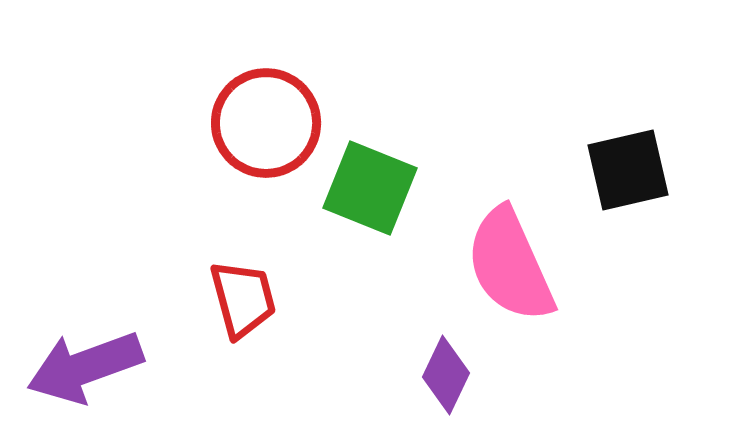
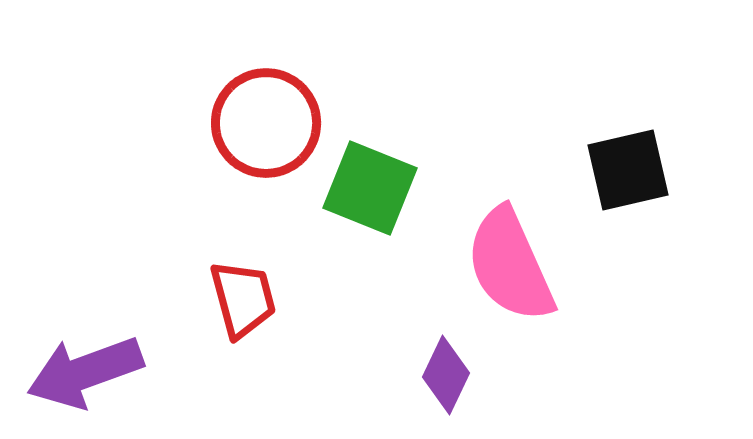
purple arrow: moved 5 px down
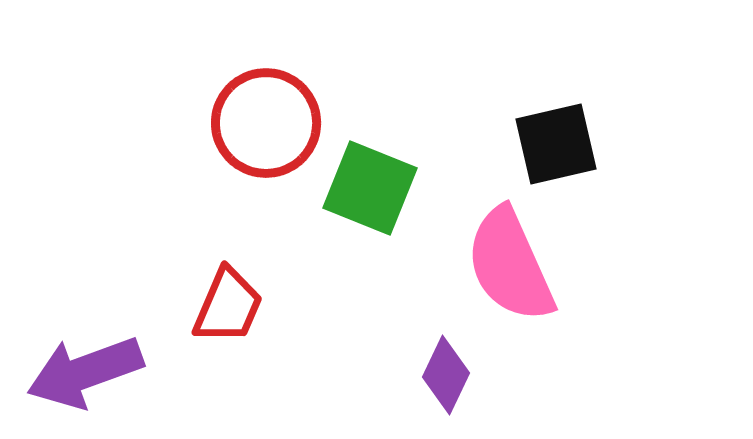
black square: moved 72 px left, 26 px up
red trapezoid: moved 15 px left, 7 px down; rotated 38 degrees clockwise
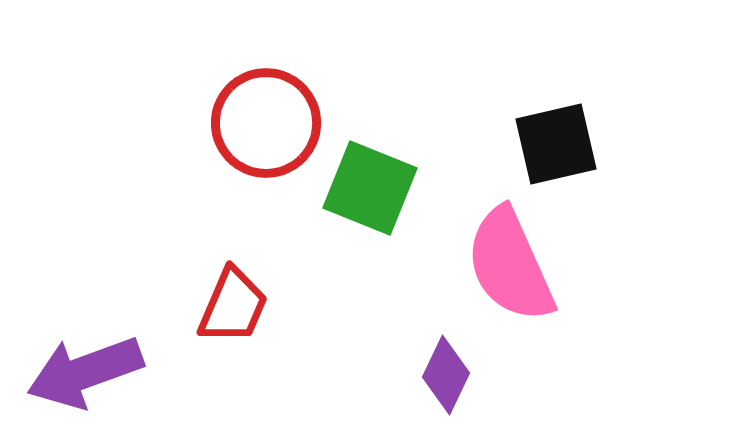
red trapezoid: moved 5 px right
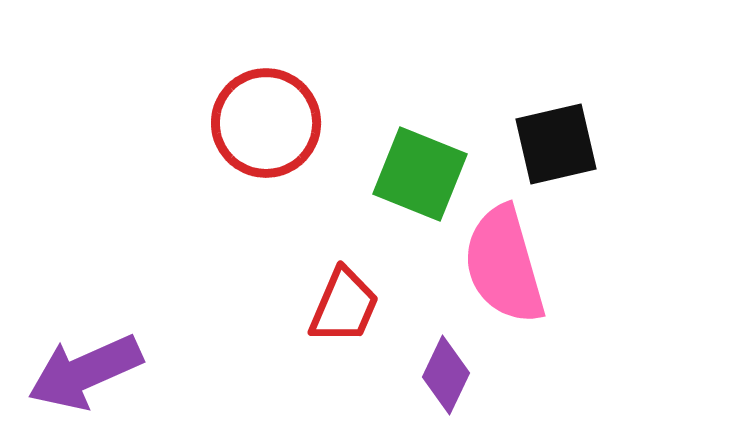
green square: moved 50 px right, 14 px up
pink semicircle: moved 6 px left; rotated 8 degrees clockwise
red trapezoid: moved 111 px right
purple arrow: rotated 4 degrees counterclockwise
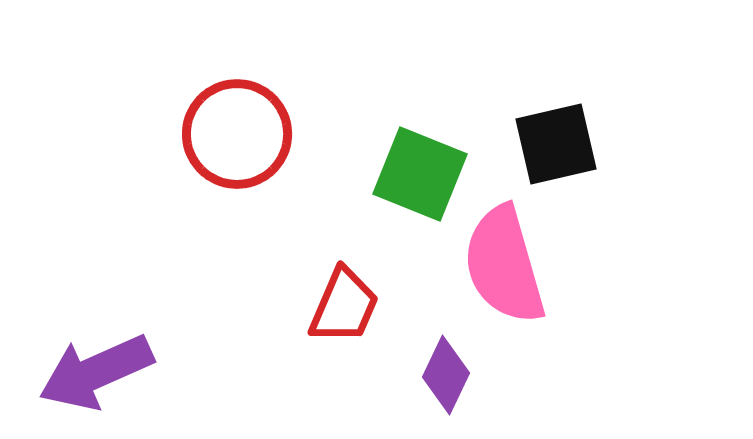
red circle: moved 29 px left, 11 px down
purple arrow: moved 11 px right
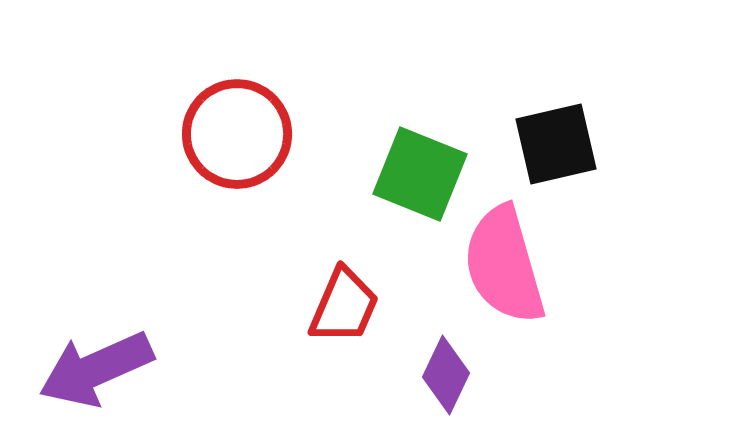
purple arrow: moved 3 px up
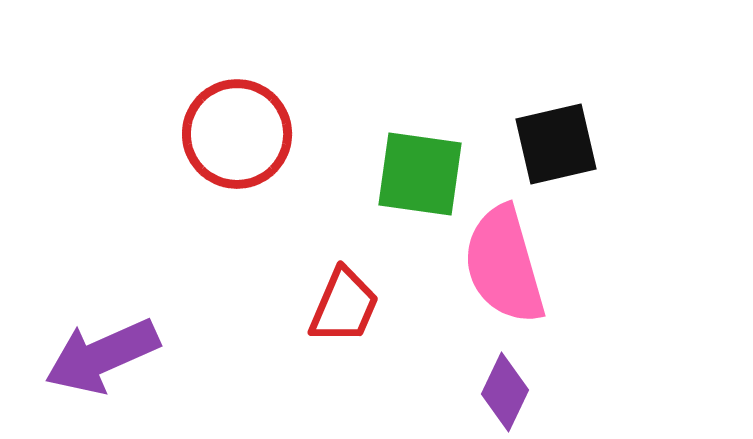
green square: rotated 14 degrees counterclockwise
purple arrow: moved 6 px right, 13 px up
purple diamond: moved 59 px right, 17 px down
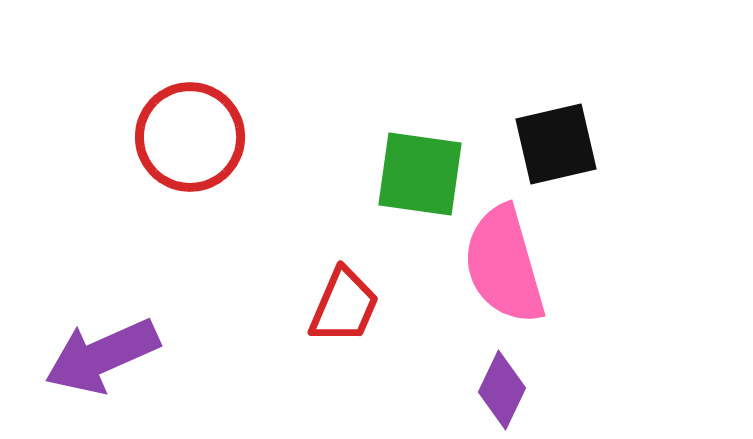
red circle: moved 47 px left, 3 px down
purple diamond: moved 3 px left, 2 px up
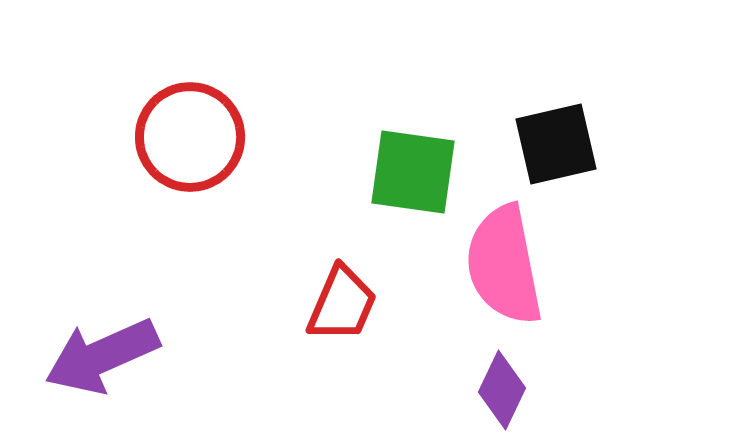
green square: moved 7 px left, 2 px up
pink semicircle: rotated 5 degrees clockwise
red trapezoid: moved 2 px left, 2 px up
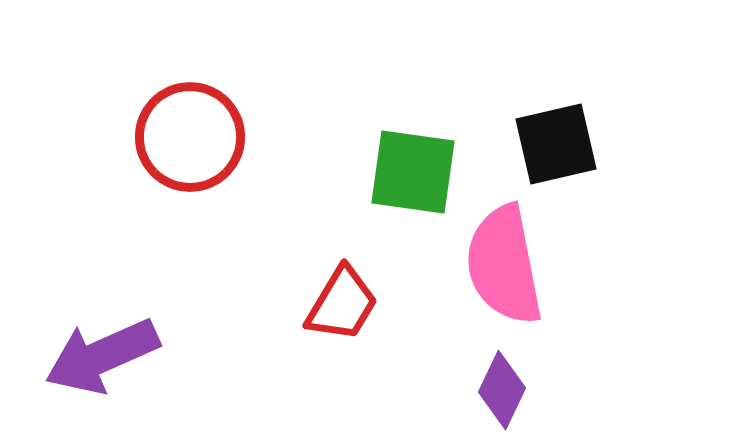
red trapezoid: rotated 8 degrees clockwise
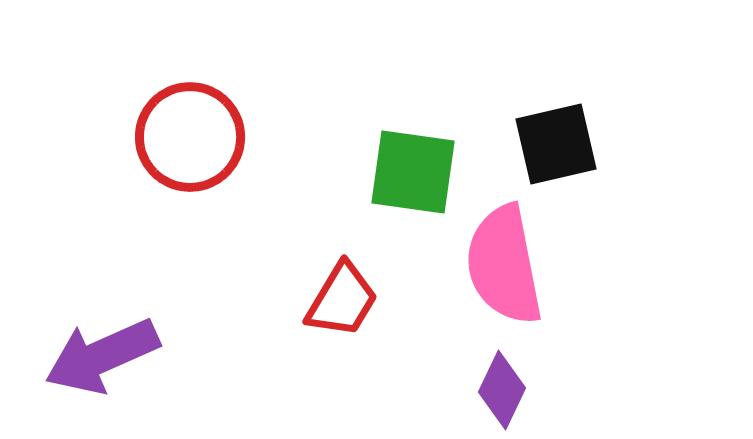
red trapezoid: moved 4 px up
